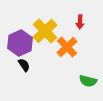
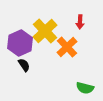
green semicircle: moved 3 px left, 7 px down
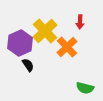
black semicircle: moved 4 px right
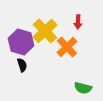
red arrow: moved 2 px left
purple hexagon: moved 1 px right, 1 px up; rotated 20 degrees counterclockwise
black semicircle: moved 6 px left; rotated 16 degrees clockwise
green semicircle: moved 2 px left
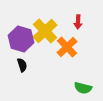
purple hexagon: moved 3 px up
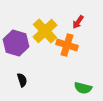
red arrow: rotated 32 degrees clockwise
purple hexagon: moved 5 px left, 4 px down
orange cross: moved 2 px up; rotated 30 degrees counterclockwise
black semicircle: moved 15 px down
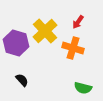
orange cross: moved 6 px right, 3 px down
black semicircle: rotated 24 degrees counterclockwise
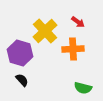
red arrow: rotated 88 degrees counterclockwise
purple hexagon: moved 4 px right, 10 px down
orange cross: moved 1 px down; rotated 20 degrees counterclockwise
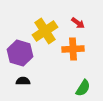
red arrow: moved 1 px down
yellow cross: rotated 10 degrees clockwise
black semicircle: moved 1 px right, 1 px down; rotated 48 degrees counterclockwise
green semicircle: rotated 72 degrees counterclockwise
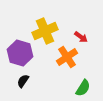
red arrow: moved 3 px right, 14 px down
yellow cross: rotated 10 degrees clockwise
orange cross: moved 6 px left, 8 px down; rotated 30 degrees counterclockwise
black semicircle: rotated 56 degrees counterclockwise
